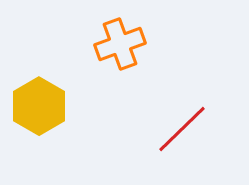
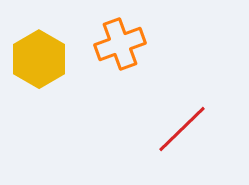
yellow hexagon: moved 47 px up
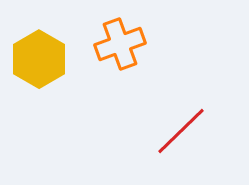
red line: moved 1 px left, 2 px down
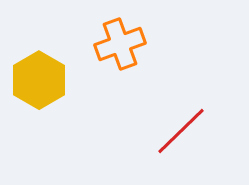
yellow hexagon: moved 21 px down
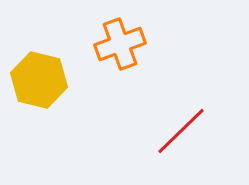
yellow hexagon: rotated 16 degrees counterclockwise
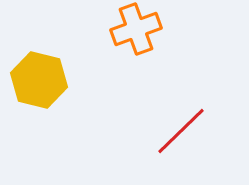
orange cross: moved 16 px right, 15 px up
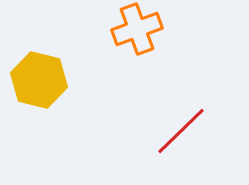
orange cross: moved 1 px right
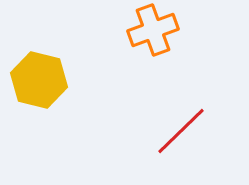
orange cross: moved 16 px right, 1 px down
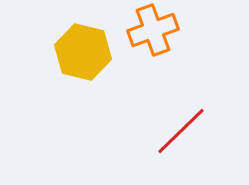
yellow hexagon: moved 44 px right, 28 px up
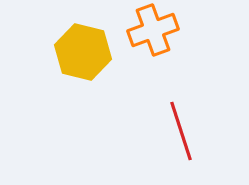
red line: rotated 64 degrees counterclockwise
